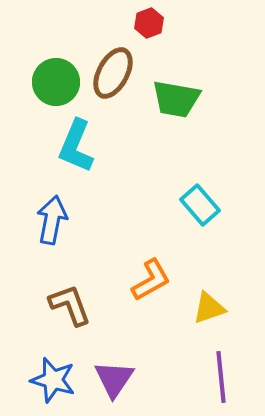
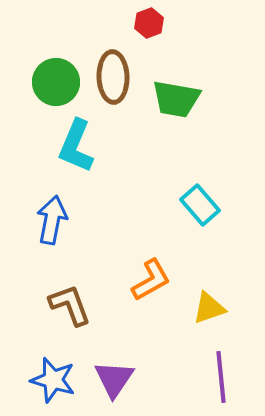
brown ellipse: moved 4 px down; rotated 30 degrees counterclockwise
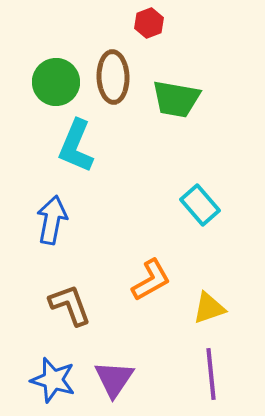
purple line: moved 10 px left, 3 px up
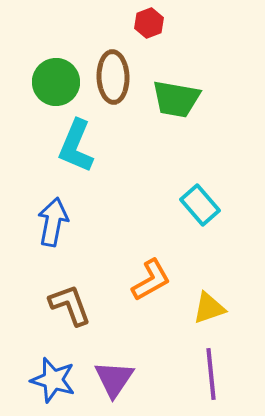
blue arrow: moved 1 px right, 2 px down
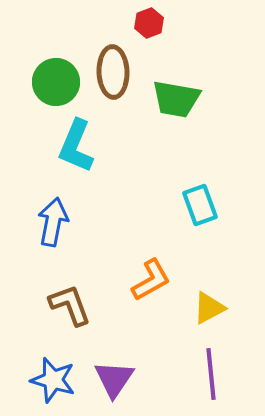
brown ellipse: moved 5 px up
cyan rectangle: rotated 21 degrees clockwise
yellow triangle: rotated 9 degrees counterclockwise
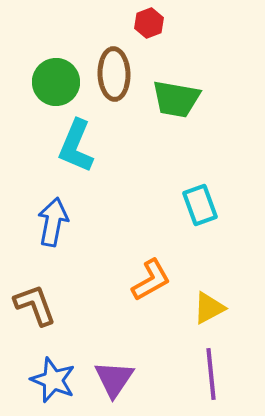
brown ellipse: moved 1 px right, 2 px down
brown L-shape: moved 35 px left
blue star: rotated 6 degrees clockwise
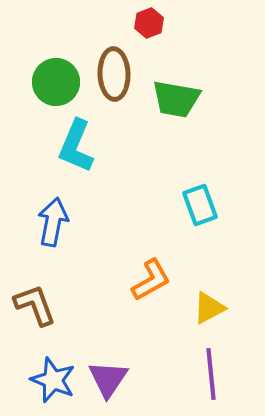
purple triangle: moved 6 px left
